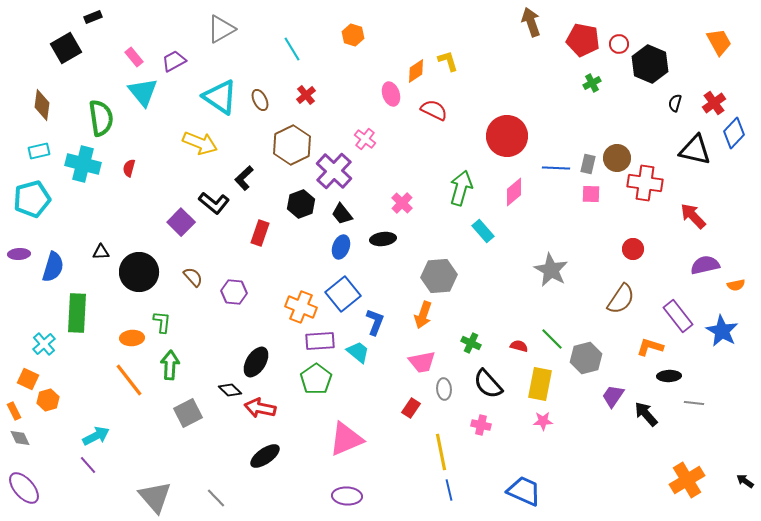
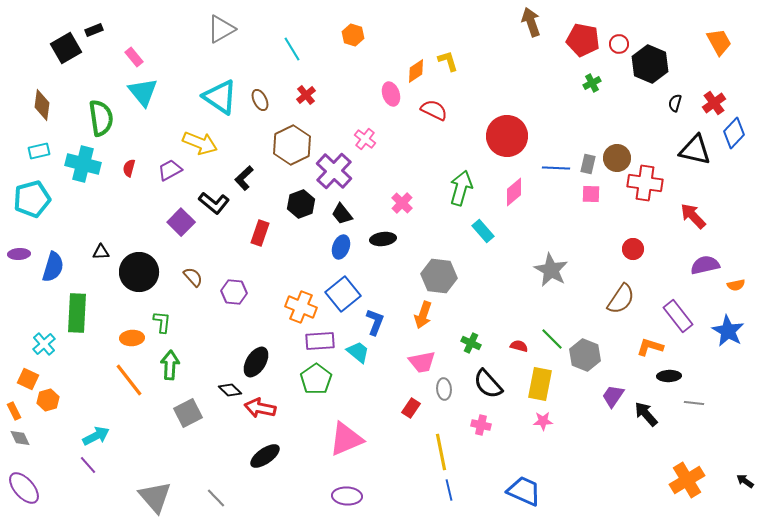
black rectangle at (93, 17): moved 1 px right, 13 px down
purple trapezoid at (174, 61): moved 4 px left, 109 px down
gray hexagon at (439, 276): rotated 12 degrees clockwise
blue star at (722, 331): moved 6 px right
gray hexagon at (586, 358): moved 1 px left, 3 px up; rotated 24 degrees counterclockwise
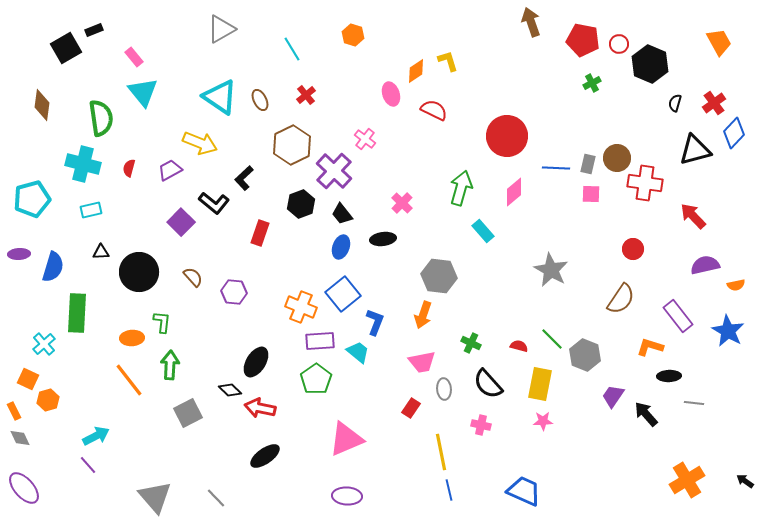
black triangle at (695, 150): rotated 28 degrees counterclockwise
cyan rectangle at (39, 151): moved 52 px right, 59 px down
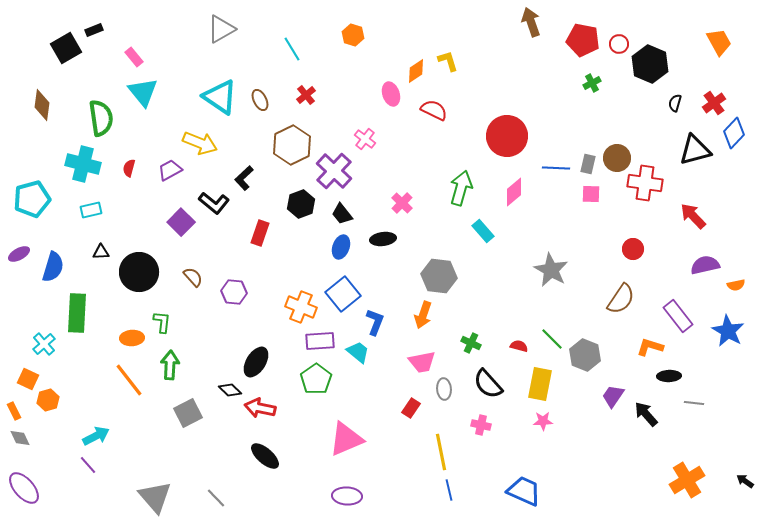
purple ellipse at (19, 254): rotated 25 degrees counterclockwise
black ellipse at (265, 456): rotated 76 degrees clockwise
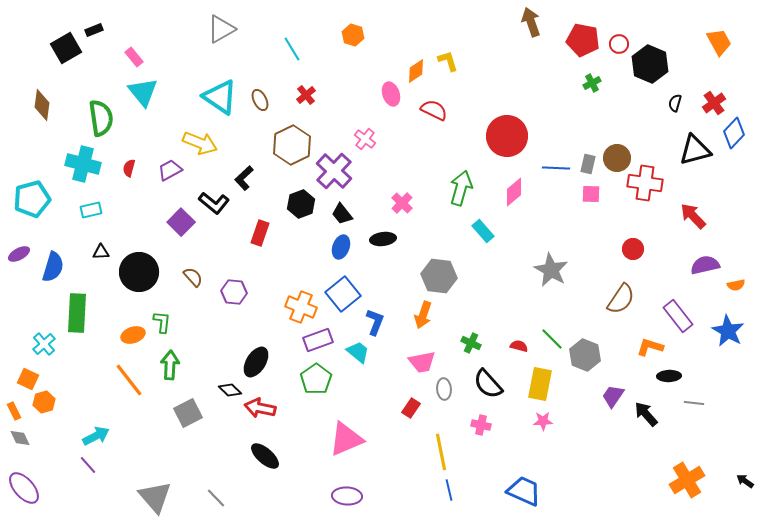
orange ellipse at (132, 338): moved 1 px right, 3 px up; rotated 15 degrees counterclockwise
purple rectangle at (320, 341): moved 2 px left, 1 px up; rotated 16 degrees counterclockwise
orange hexagon at (48, 400): moved 4 px left, 2 px down
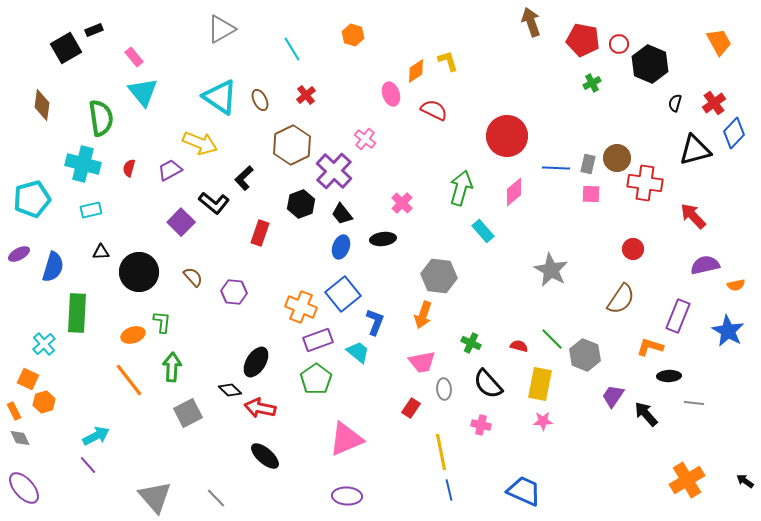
purple rectangle at (678, 316): rotated 60 degrees clockwise
green arrow at (170, 365): moved 2 px right, 2 px down
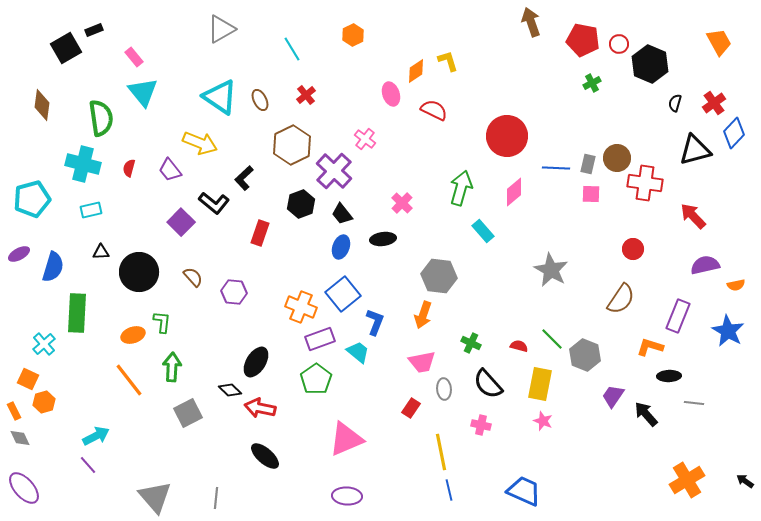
orange hexagon at (353, 35): rotated 15 degrees clockwise
purple trapezoid at (170, 170): rotated 100 degrees counterclockwise
purple rectangle at (318, 340): moved 2 px right, 1 px up
pink star at (543, 421): rotated 24 degrees clockwise
gray line at (216, 498): rotated 50 degrees clockwise
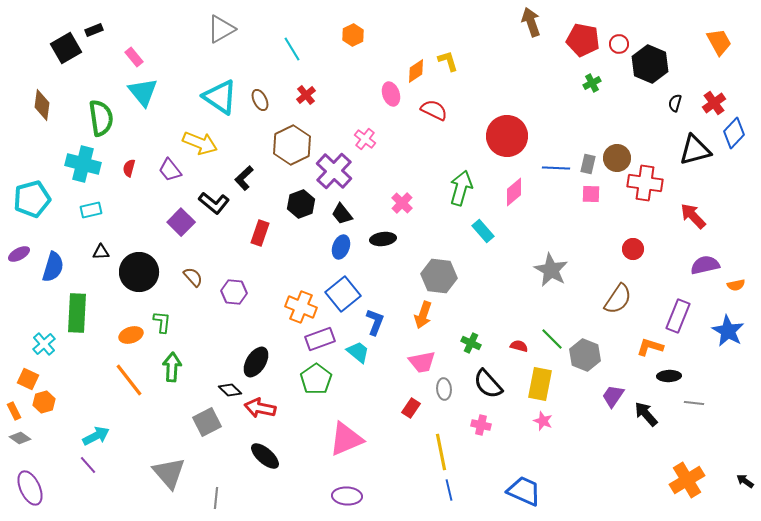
brown semicircle at (621, 299): moved 3 px left
orange ellipse at (133, 335): moved 2 px left
gray square at (188, 413): moved 19 px right, 9 px down
gray diamond at (20, 438): rotated 30 degrees counterclockwise
purple ellipse at (24, 488): moved 6 px right; rotated 16 degrees clockwise
gray triangle at (155, 497): moved 14 px right, 24 px up
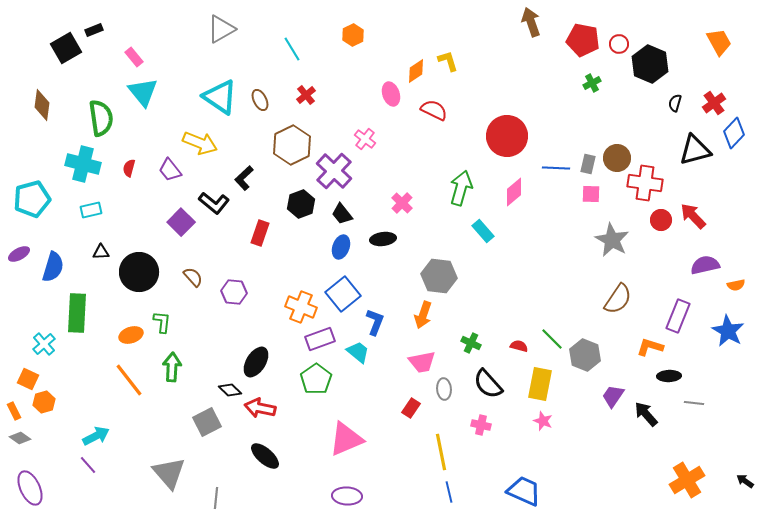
red circle at (633, 249): moved 28 px right, 29 px up
gray star at (551, 270): moved 61 px right, 30 px up
blue line at (449, 490): moved 2 px down
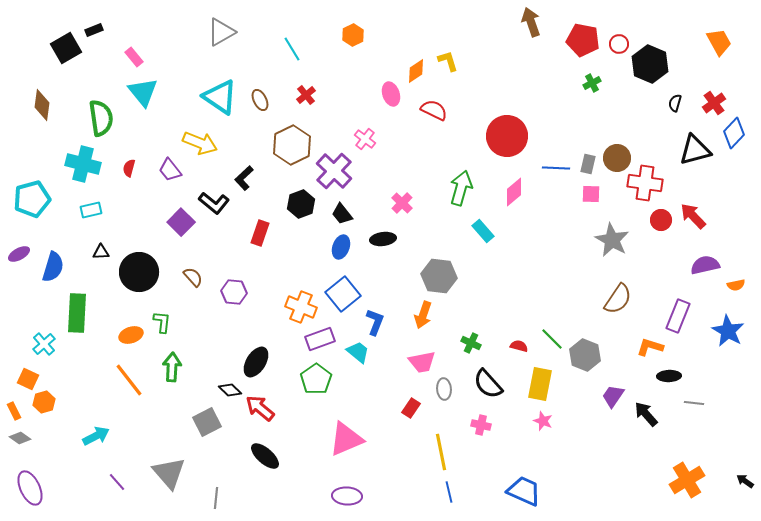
gray triangle at (221, 29): moved 3 px down
red arrow at (260, 408): rotated 28 degrees clockwise
purple line at (88, 465): moved 29 px right, 17 px down
